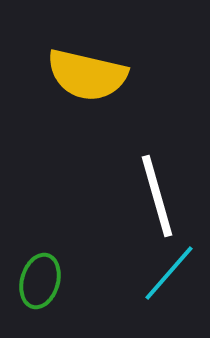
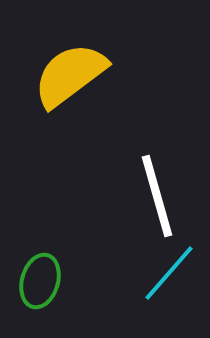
yellow semicircle: moved 17 px left; rotated 130 degrees clockwise
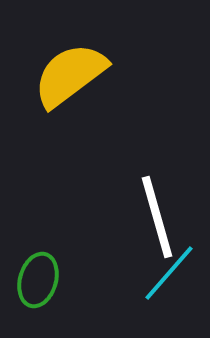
white line: moved 21 px down
green ellipse: moved 2 px left, 1 px up
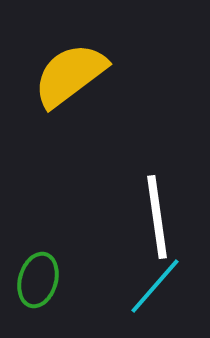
white line: rotated 8 degrees clockwise
cyan line: moved 14 px left, 13 px down
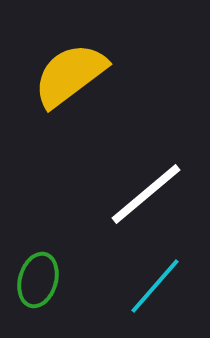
white line: moved 11 px left, 23 px up; rotated 58 degrees clockwise
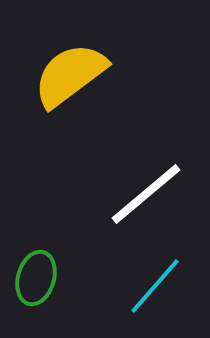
green ellipse: moved 2 px left, 2 px up
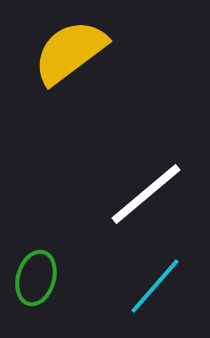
yellow semicircle: moved 23 px up
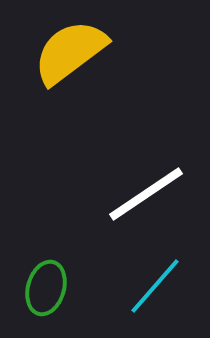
white line: rotated 6 degrees clockwise
green ellipse: moved 10 px right, 10 px down
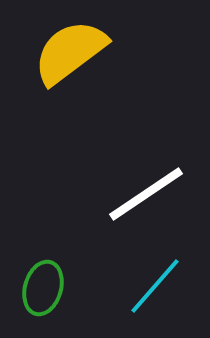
green ellipse: moved 3 px left
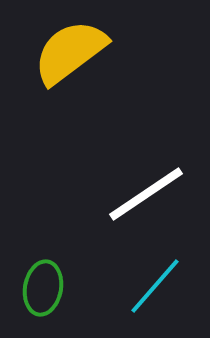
green ellipse: rotated 6 degrees counterclockwise
